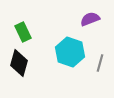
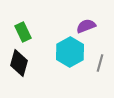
purple semicircle: moved 4 px left, 7 px down
cyan hexagon: rotated 12 degrees clockwise
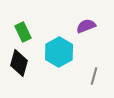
cyan hexagon: moved 11 px left
gray line: moved 6 px left, 13 px down
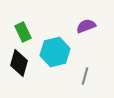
cyan hexagon: moved 4 px left; rotated 16 degrees clockwise
gray line: moved 9 px left
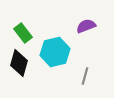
green rectangle: moved 1 px down; rotated 12 degrees counterclockwise
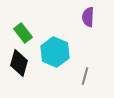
purple semicircle: moved 2 px right, 9 px up; rotated 66 degrees counterclockwise
cyan hexagon: rotated 24 degrees counterclockwise
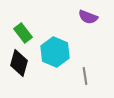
purple semicircle: rotated 72 degrees counterclockwise
gray line: rotated 24 degrees counterclockwise
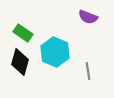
green rectangle: rotated 18 degrees counterclockwise
black diamond: moved 1 px right, 1 px up
gray line: moved 3 px right, 5 px up
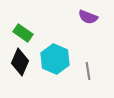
cyan hexagon: moved 7 px down
black diamond: rotated 8 degrees clockwise
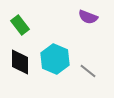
green rectangle: moved 3 px left, 8 px up; rotated 18 degrees clockwise
black diamond: rotated 24 degrees counterclockwise
gray line: rotated 42 degrees counterclockwise
